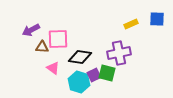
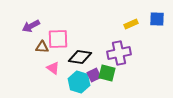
purple arrow: moved 4 px up
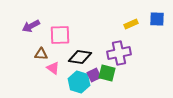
pink square: moved 2 px right, 4 px up
brown triangle: moved 1 px left, 7 px down
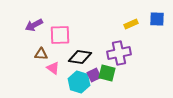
purple arrow: moved 3 px right, 1 px up
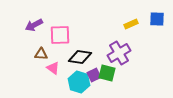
purple cross: rotated 20 degrees counterclockwise
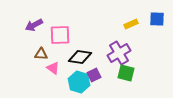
green square: moved 19 px right
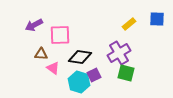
yellow rectangle: moved 2 px left; rotated 16 degrees counterclockwise
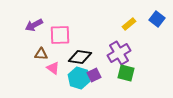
blue square: rotated 35 degrees clockwise
cyan hexagon: moved 4 px up
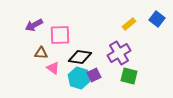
brown triangle: moved 1 px up
green square: moved 3 px right, 3 px down
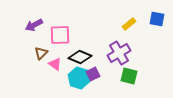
blue square: rotated 28 degrees counterclockwise
brown triangle: rotated 48 degrees counterclockwise
black diamond: rotated 15 degrees clockwise
pink triangle: moved 2 px right, 4 px up
purple square: moved 1 px left, 1 px up
